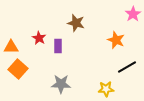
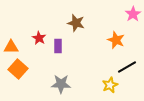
yellow star: moved 4 px right, 4 px up; rotated 21 degrees counterclockwise
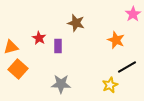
orange triangle: rotated 14 degrees counterclockwise
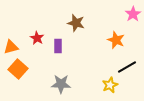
red star: moved 2 px left
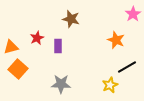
brown star: moved 5 px left, 4 px up
red star: rotated 16 degrees clockwise
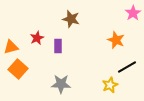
pink star: moved 1 px up
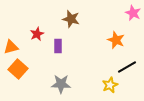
pink star: rotated 14 degrees counterclockwise
red star: moved 4 px up
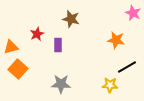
orange star: rotated 12 degrees counterclockwise
purple rectangle: moved 1 px up
yellow star: rotated 28 degrees clockwise
